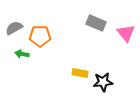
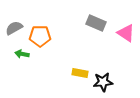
pink triangle: rotated 18 degrees counterclockwise
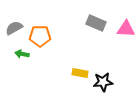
pink triangle: moved 4 px up; rotated 30 degrees counterclockwise
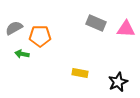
black star: moved 15 px right; rotated 18 degrees counterclockwise
